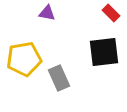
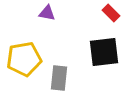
gray rectangle: rotated 30 degrees clockwise
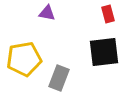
red rectangle: moved 3 px left, 1 px down; rotated 30 degrees clockwise
gray rectangle: rotated 15 degrees clockwise
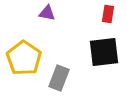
red rectangle: rotated 24 degrees clockwise
yellow pentagon: moved 1 px up; rotated 28 degrees counterclockwise
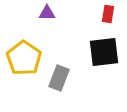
purple triangle: rotated 12 degrees counterclockwise
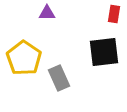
red rectangle: moved 6 px right
gray rectangle: rotated 45 degrees counterclockwise
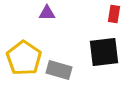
gray rectangle: moved 8 px up; rotated 50 degrees counterclockwise
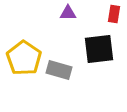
purple triangle: moved 21 px right
black square: moved 5 px left, 3 px up
